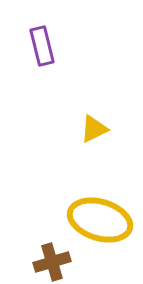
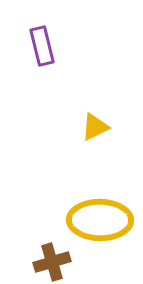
yellow triangle: moved 1 px right, 2 px up
yellow ellipse: rotated 16 degrees counterclockwise
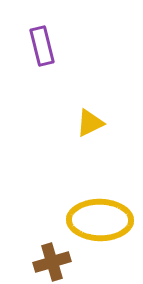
yellow triangle: moved 5 px left, 4 px up
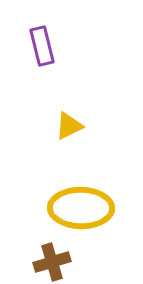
yellow triangle: moved 21 px left, 3 px down
yellow ellipse: moved 19 px left, 12 px up
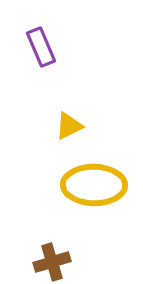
purple rectangle: moved 1 px left, 1 px down; rotated 9 degrees counterclockwise
yellow ellipse: moved 13 px right, 23 px up
